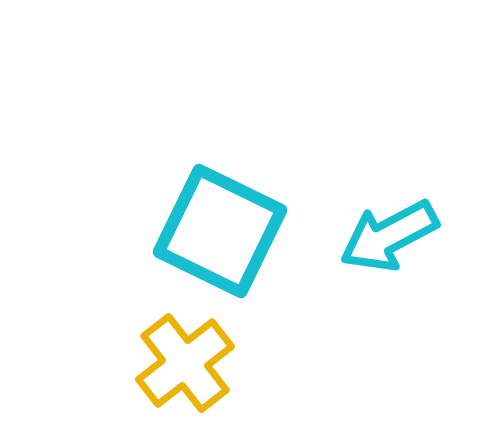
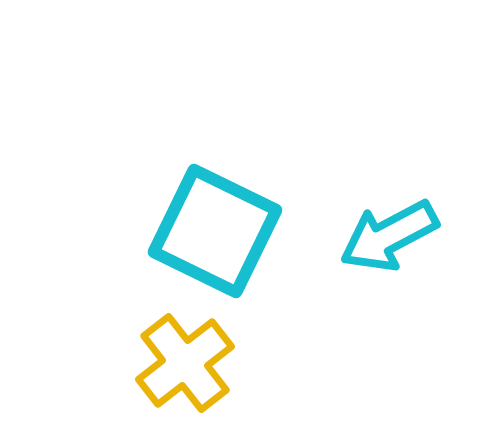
cyan square: moved 5 px left
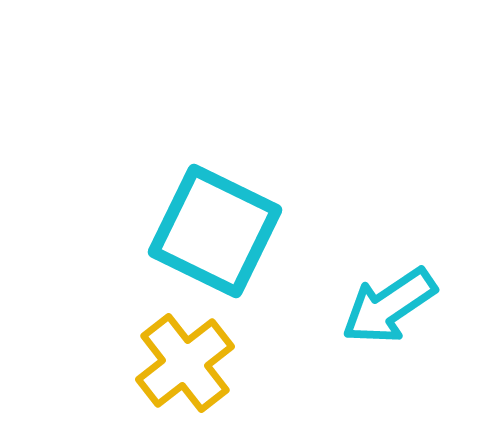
cyan arrow: moved 70 px down; rotated 6 degrees counterclockwise
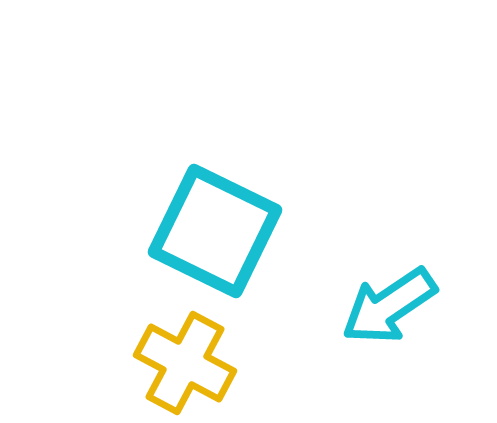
yellow cross: rotated 24 degrees counterclockwise
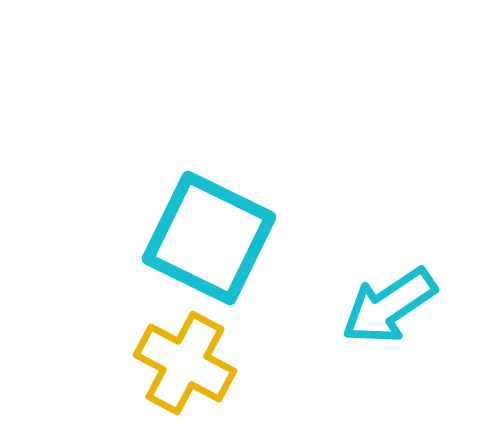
cyan square: moved 6 px left, 7 px down
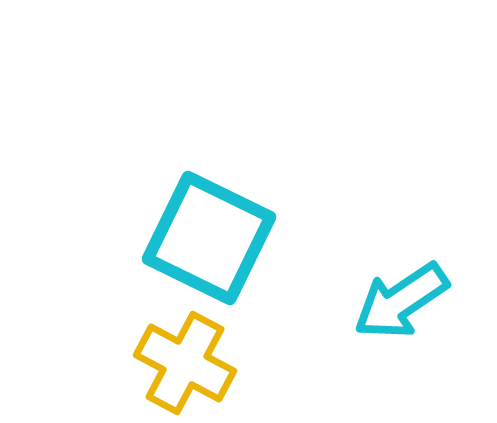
cyan arrow: moved 12 px right, 5 px up
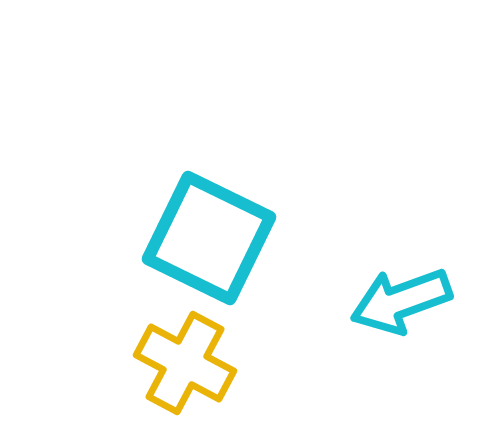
cyan arrow: rotated 14 degrees clockwise
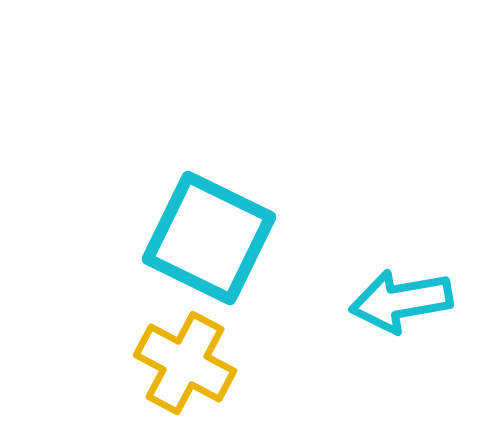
cyan arrow: rotated 10 degrees clockwise
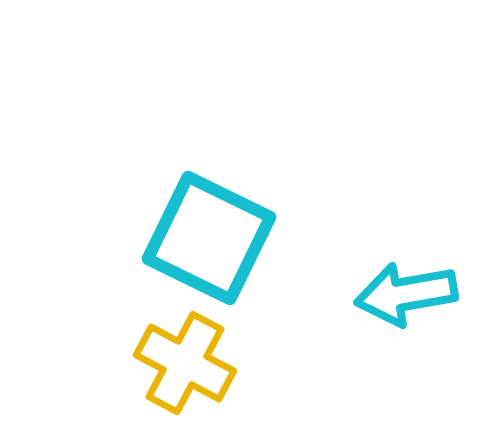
cyan arrow: moved 5 px right, 7 px up
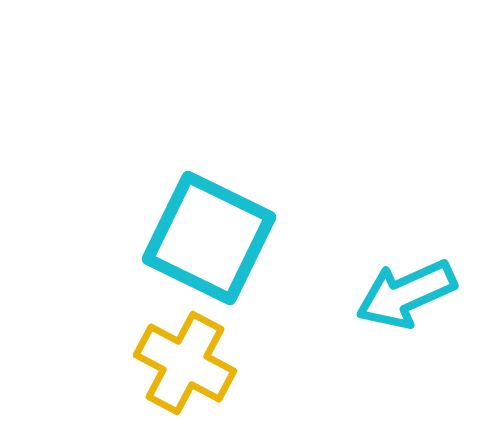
cyan arrow: rotated 14 degrees counterclockwise
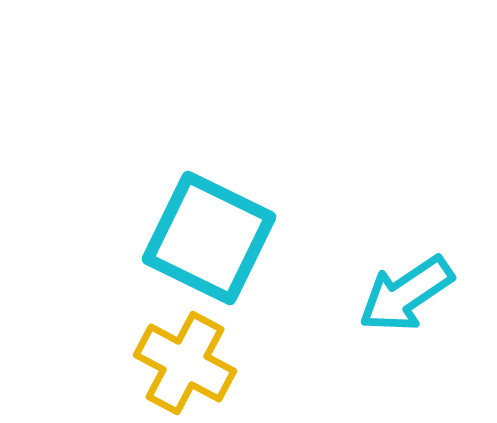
cyan arrow: rotated 10 degrees counterclockwise
